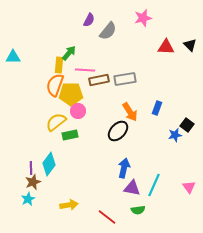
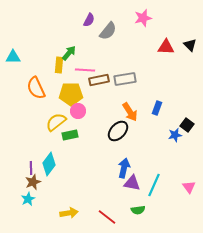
orange semicircle: moved 19 px left, 3 px down; rotated 45 degrees counterclockwise
purple triangle: moved 5 px up
yellow arrow: moved 8 px down
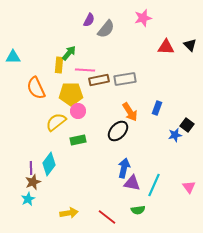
gray semicircle: moved 2 px left, 2 px up
green rectangle: moved 8 px right, 5 px down
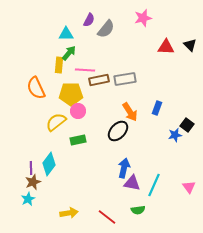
cyan triangle: moved 53 px right, 23 px up
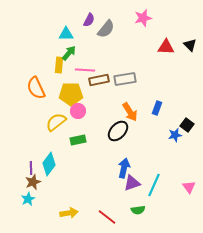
purple triangle: rotated 30 degrees counterclockwise
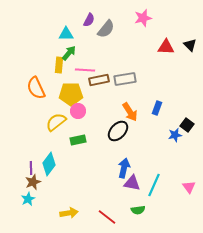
purple triangle: rotated 30 degrees clockwise
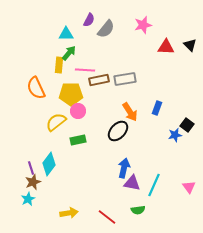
pink star: moved 7 px down
purple line: rotated 16 degrees counterclockwise
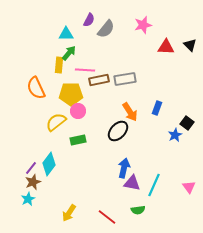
black square: moved 2 px up
blue star: rotated 16 degrees counterclockwise
purple line: rotated 56 degrees clockwise
yellow arrow: rotated 132 degrees clockwise
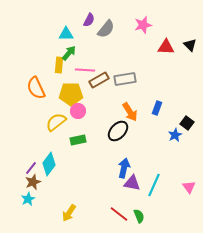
brown rectangle: rotated 18 degrees counterclockwise
green semicircle: moved 1 px right, 6 px down; rotated 104 degrees counterclockwise
red line: moved 12 px right, 3 px up
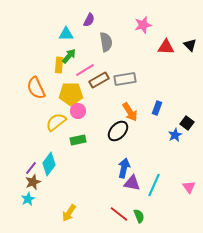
gray semicircle: moved 13 px down; rotated 48 degrees counterclockwise
green arrow: moved 3 px down
pink line: rotated 36 degrees counterclockwise
